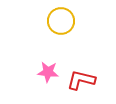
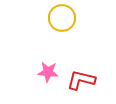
yellow circle: moved 1 px right, 3 px up
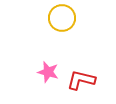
pink star: rotated 10 degrees clockwise
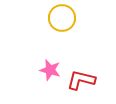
pink star: moved 2 px right, 2 px up
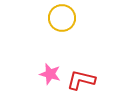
pink star: moved 4 px down
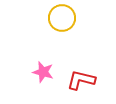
pink star: moved 7 px left, 2 px up
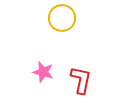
red L-shape: rotated 88 degrees clockwise
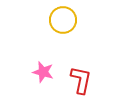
yellow circle: moved 1 px right, 2 px down
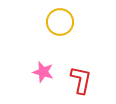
yellow circle: moved 3 px left, 2 px down
